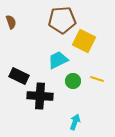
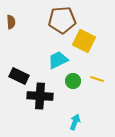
brown semicircle: rotated 16 degrees clockwise
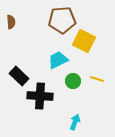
black rectangle: rotated 18 degrees clockwise
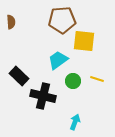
yellow square: rotated 20 degrees counterclockwise
cyan trapezoid: rotated 10 degrees counterclockwise
black cross: moved 3 px right; rotated 10 degrees clockwise
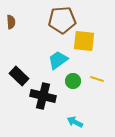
cyan arrow: rotated 84 degrees counterclockwise
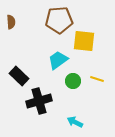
brown pentagon: moved 3 px left
black cross: moved 4 px left, 5 px down; rotated 30 degrees counterclockwise
